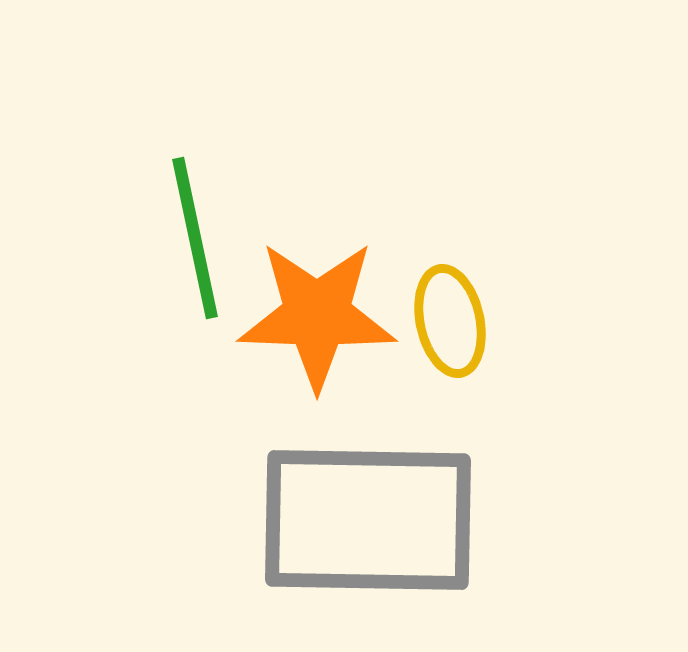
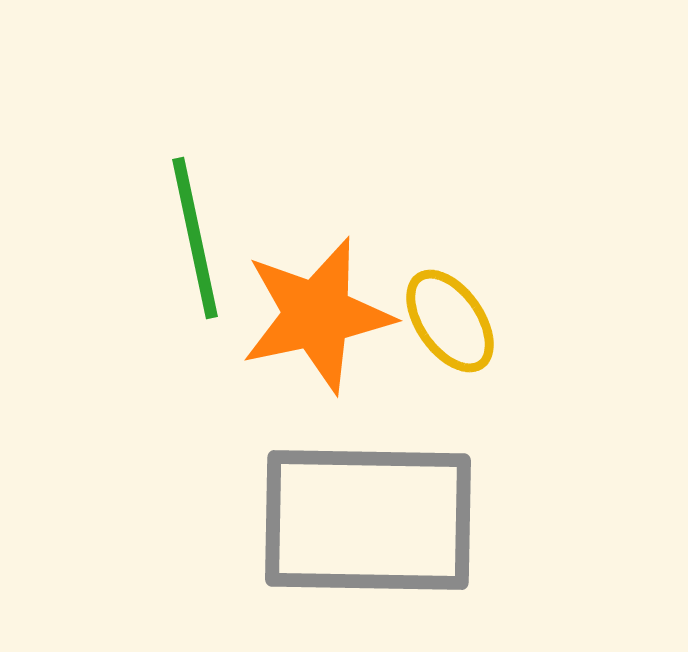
orange star: rotated 14 degrees counterclockwise
yellow ellipse: rotated 23 degrees counterclockwise
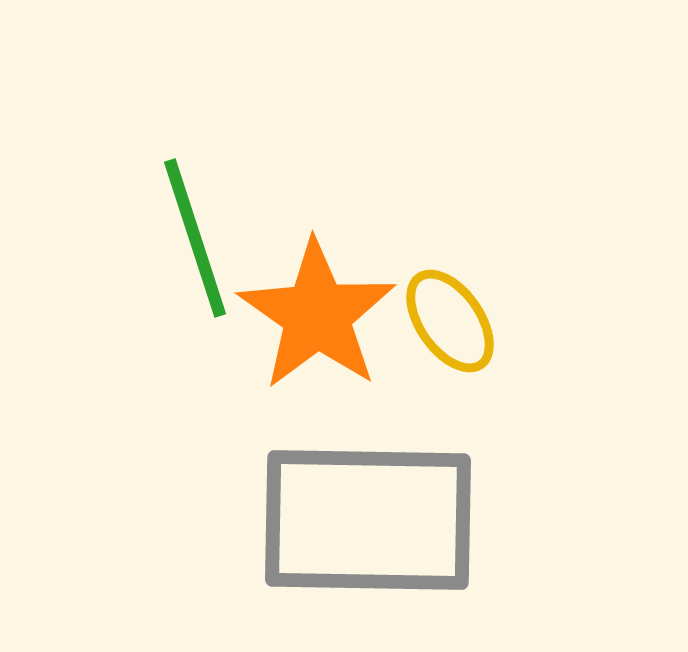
green line: rotated 6 degrees counterclockwise
orange star: rotated 25 degrees counterclockwise
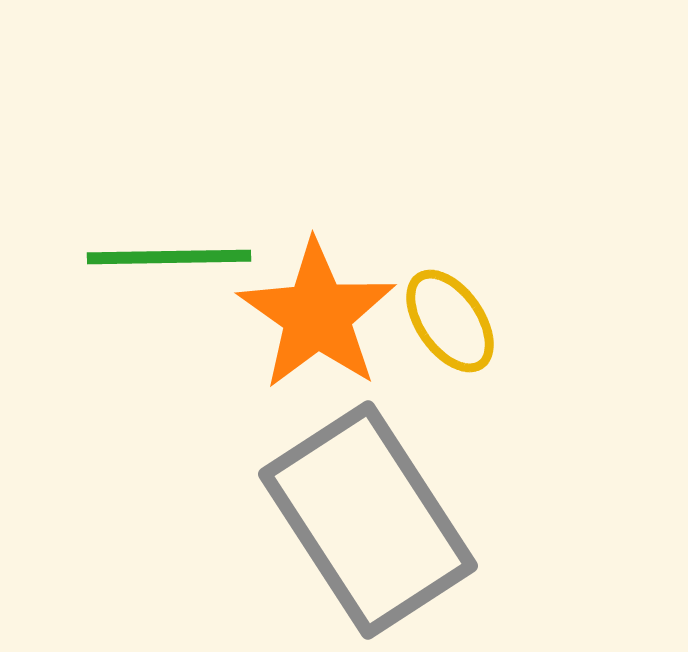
green line: moved 26 px left, 19 px down; rotated 73 degrees counterclockwise
gray rectangle: rotated 56 degrees clockwise
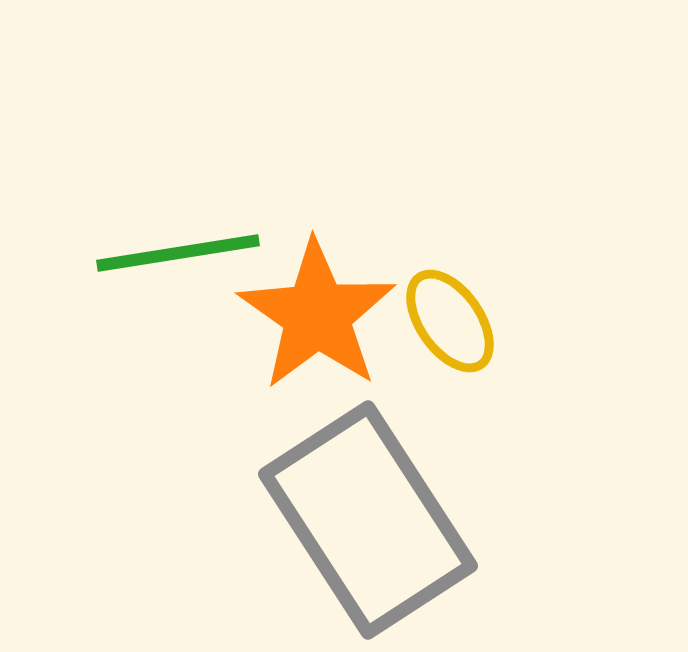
green line: moved 9 px right, 4 px up; rotated 8 degrees counterclockwise
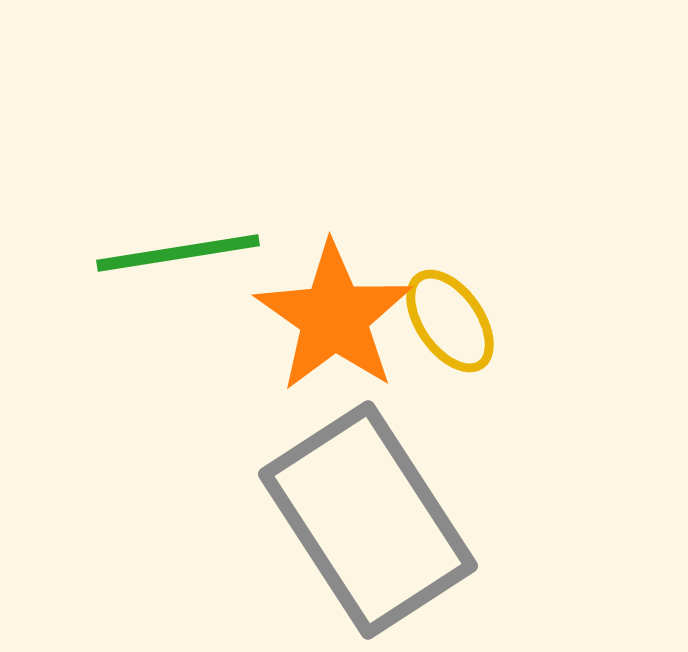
orange star: moved 17 px right, 2 px down
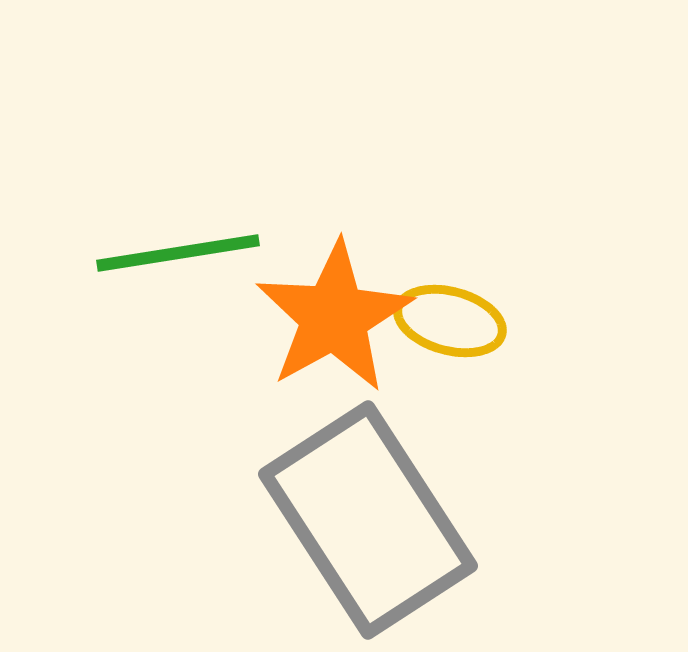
orange star: rotated 8 degrees clockwise
yellow ellipse: rotated 40 degrees counterclockwise
